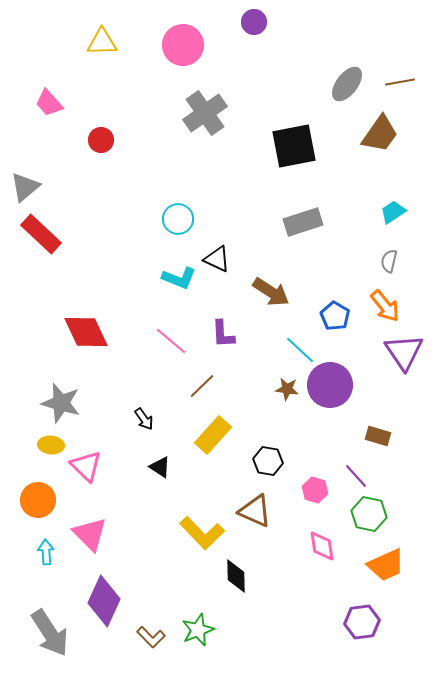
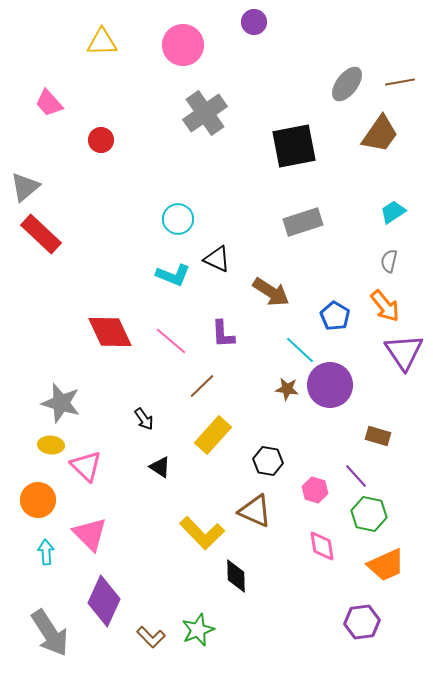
cyan L-shape at (179, 278): moved 6 px left, 3 px up
red diamond at (86, 332): moved 24 px right
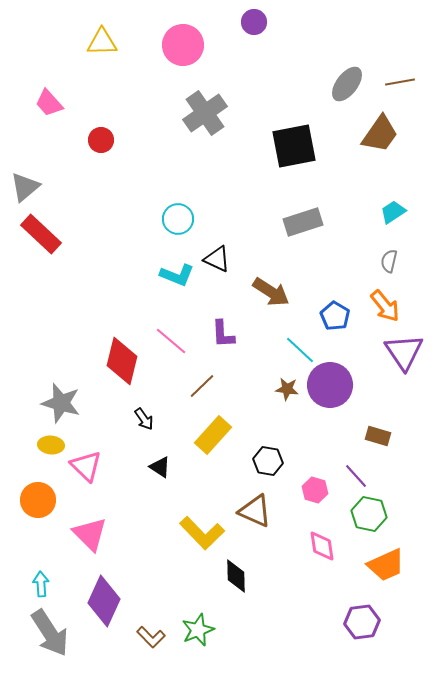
cyan L-shape at (173, 275): moved 4 px right
red diamond at (110, 332): moved 12 px right, 29 px down; rotated 39 degrees clockwise
cyan arrow at (46, 552): moved 5 px left, 32 px down
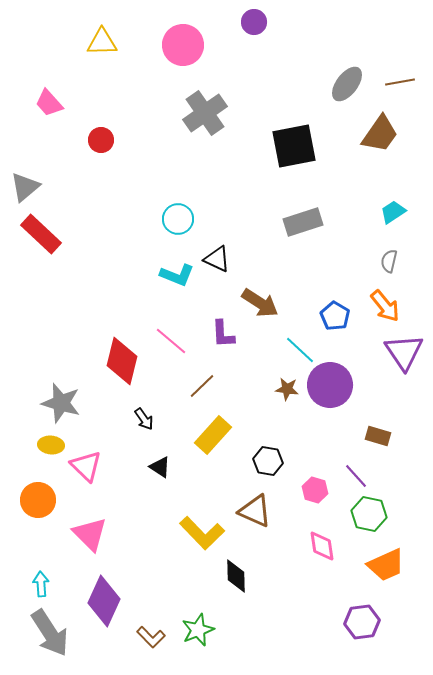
brown arrow at (271, 292): moved 11 px left, 11 px down
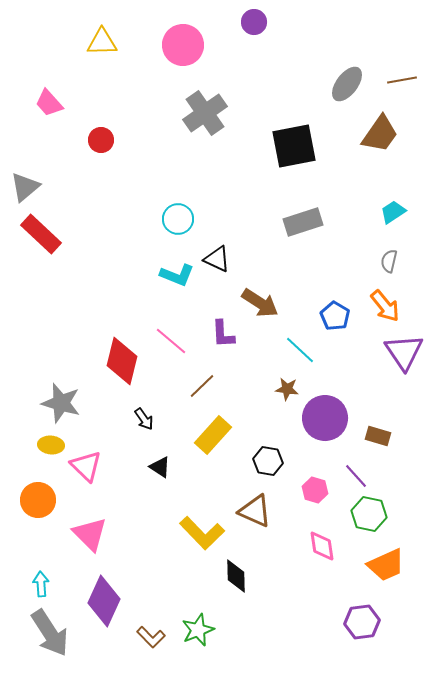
brown line at (400, 82): moved 2 px right, 2 px up
purple circle at (330, 385): moved 5 px left, 33 px down
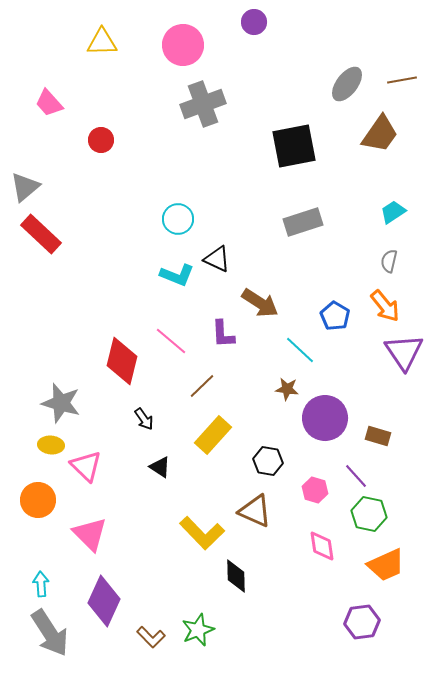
gray cross at (205, 113): moved 2 px left, 9 px up; rotated 15 degrees clockwise
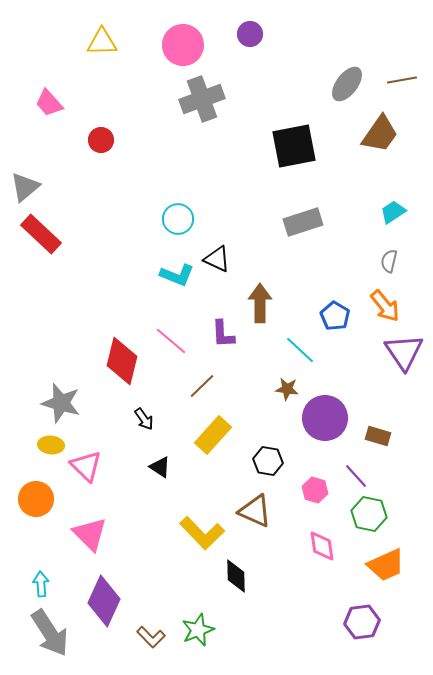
purple circle at (254, 22): moved 4 px left, 12 px down
gray cross at (203, 104): moved 1 px left, 5 px up
brown arrow at (260, 303): rotated 123 degrees counterclockwise
orange circle at (38, 500): moved 2 px left, 1 px up
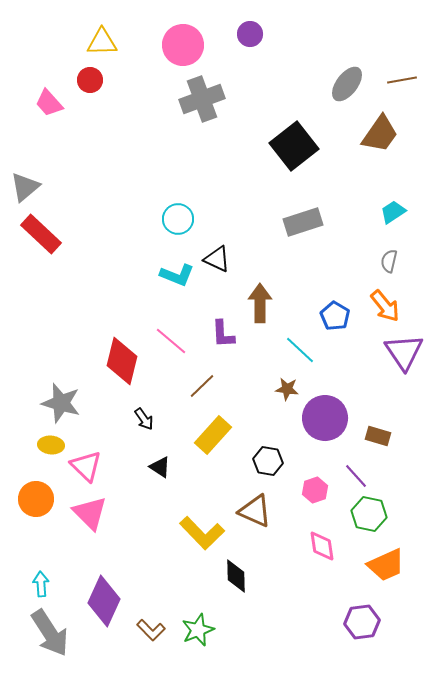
red circle at (101, 140): moved 11 px left, 60 px up
black square at (294, 146): rotated 27 degrees counterclockwise
pink hexagon at (315, 490): rotated 25 degrees clockwise
pink triangle at (90, 534): moved 21 px up
brown L-shape at (151, 637): moved 7 px up
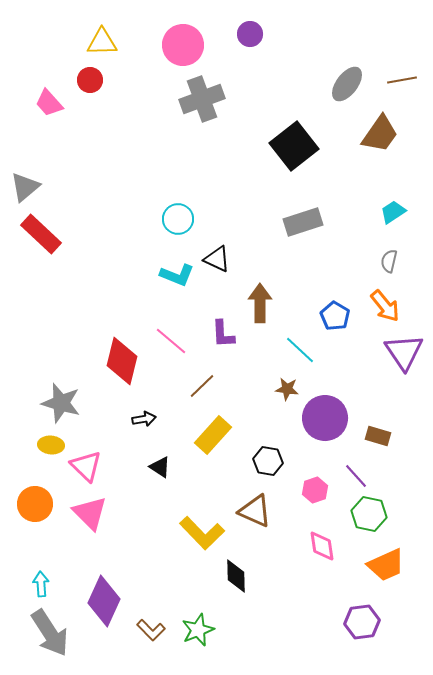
black arrow at (144, 419): rotated 65 degrees counterclockwise
orange circle at (36, 499): moved 1 px left, 5 px down
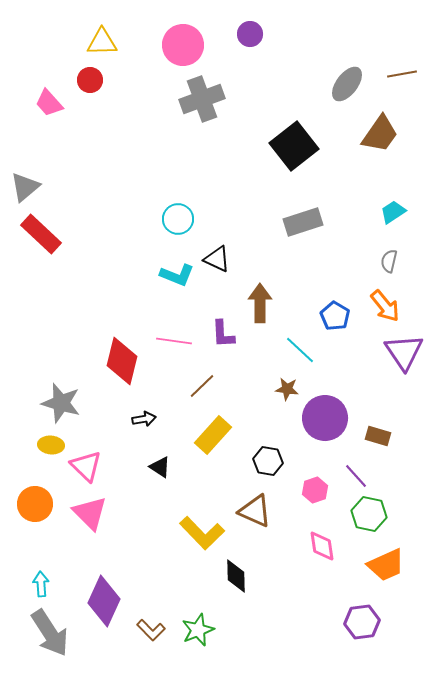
brown line at (402, 80): moved 6 px up
pink line at (171, 341): moved 3 px right; rotated 32 degrees counterclockwise
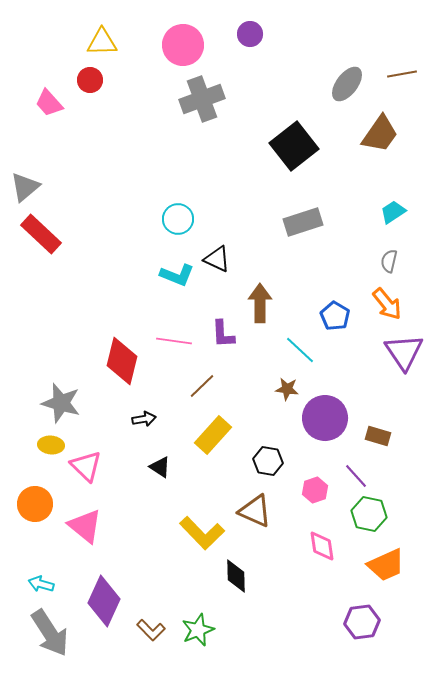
orange arrow at (385, 306): moved 2 px right, 2 px up
pink triangle at (90, 513): moved 5 px left, 13 px down; rotated 6 degrees counterclockwise
cyan arrow at (41, 584): rotated 70 degrees counterclockwise
